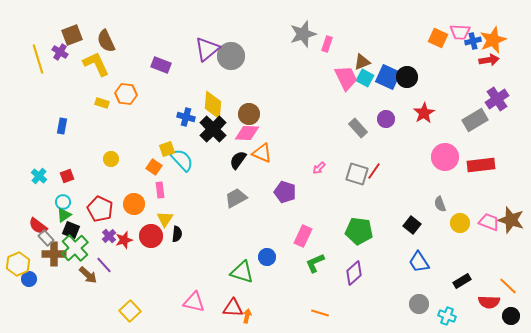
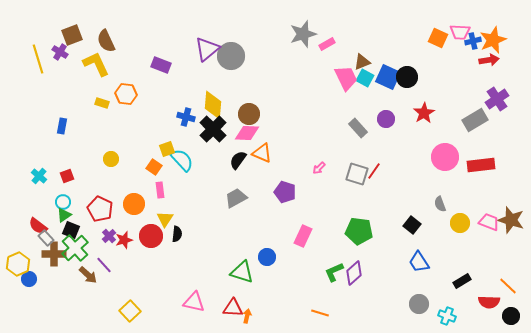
pink rectangle at (327, 44): rotated 42 degrees clockwise
green L-shape at (315, 263): moved 19 px right, 9 px down
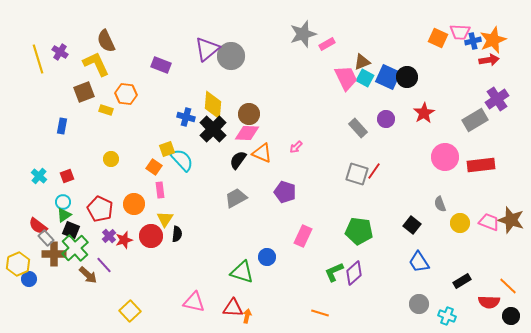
brown square at (72, 35): moved 12 px right, 57 px down
yellow rectangle at (102, 103): moved 4 px right, 7 px down
pink arrow at (319, 168): moved 23 px left, 21 px up
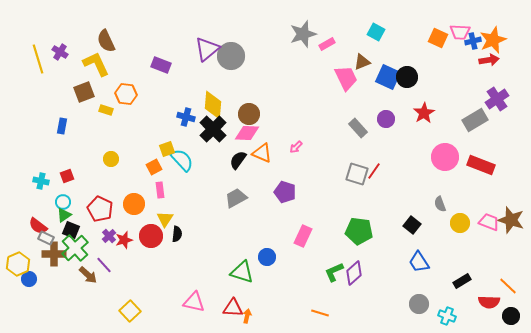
cyan square at (365, 78): moved 11 px right, 46 px up
red rectangle at (481, 165): rotated 28 degrees clockwise
orange square at (154, 167): rotated 28 degrees clockwise
cyan cross at (39, 176): moved 2 px right, 5 px down; rotated 28 degrees counterclockwise
gray rectangle at (46, 238): rotated 21 degrees counterclockwise
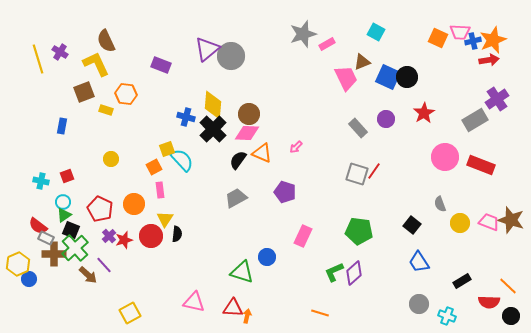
yellow square at (130, 311): moved 2 px down; rotated 15 degrees clockwise
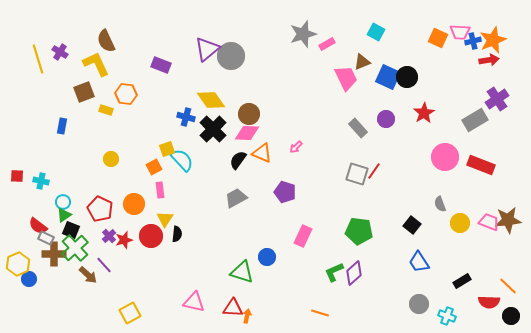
yellow diamond at (213, 105): moved 2 px left, 5 px up; rotated 40 degrees counterclockwise
red square at (67, 176): moved 50 px left; rotated 24 degrees clockwise
brown star at (511, 220): moved 3 px left; rotated 24 degrees counterclockwise
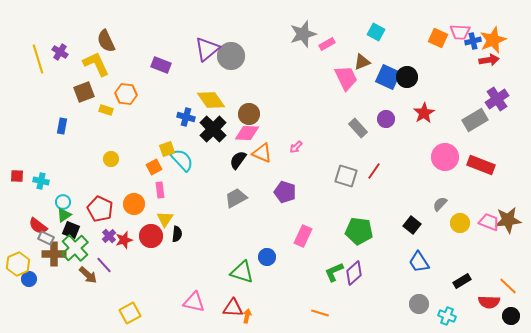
gray square at (357, 174): moved 11 px left, 2 px down
gray semicircle at (440, 204): rotated 63 degrees clockwise
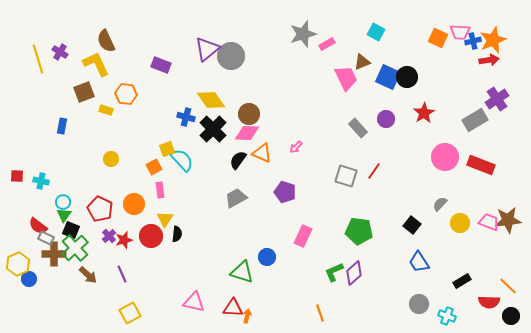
green triangle at (64, 215): rotated 21 degrees counterclockwise
purple line at (104, 265): moved 18 px right, 9 px down; rotated 18 degrees clockwise
orange line at (320, 313): rotated 54 degrees clockwise
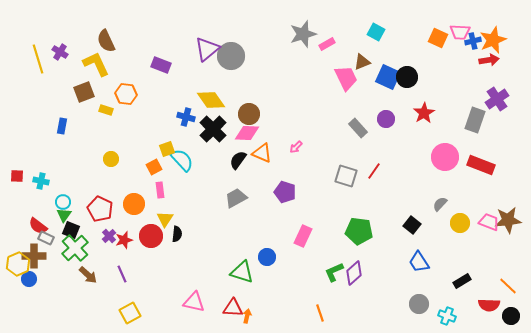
gray rectangle at (475, 120): rotated 40 degrees counterclockwise
brown cross at (54, 254): moved 20 px left, 2 px down
red semicircle at (489, 302): moved 3 px down
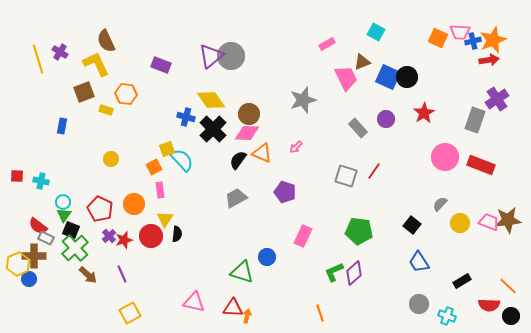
gray star at (303, 34): moved 66 px down
purple triangle at (207, 49): moved 4 px right, 7 px down
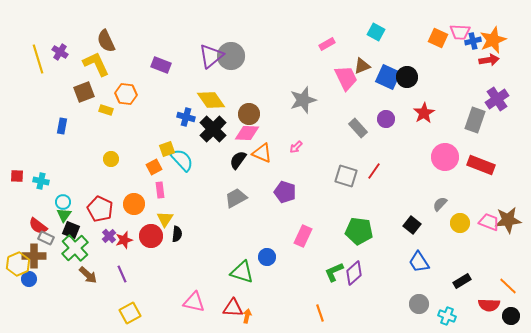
brown triangle at (362, 62): moved 4 px down
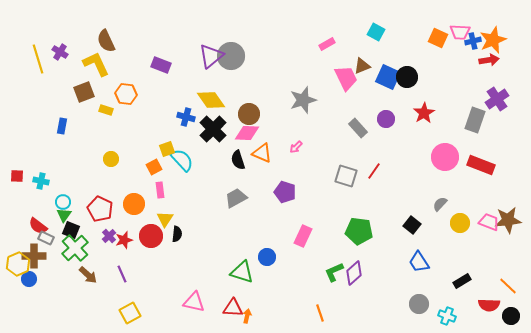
black semicircle at (238, 160): rotated 54 degrees counterclockwise
